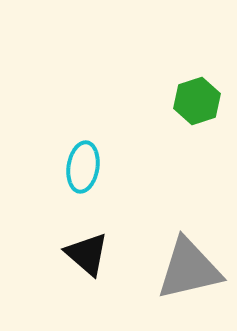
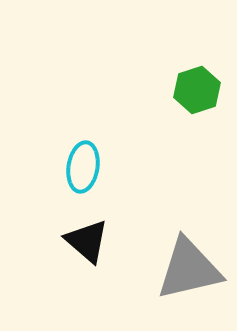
green hexagon: moved 11 px up
black triangle: moved 13 px up
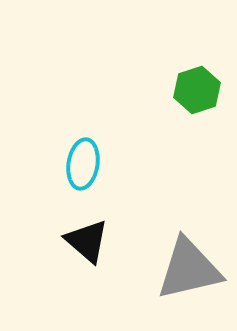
cyan ellipse: moved 3 px up
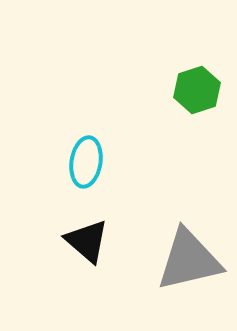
cyan ellipse: moved 3 px right, 2 px up
gray triangle: moved 9 px up
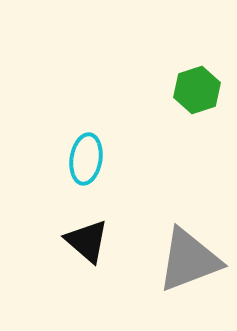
cyan ellipse: moved 3 px up
gray triangle: rotated 8 degrees counterclockwise
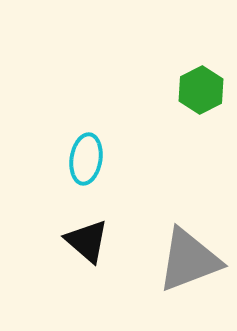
green hexagon: moved 4 px right; rotated 9 degrees counterclockwise
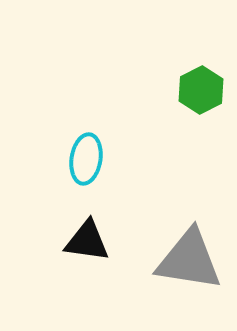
black triangle: rotated 33 degrees counterclockwise
gray triangle: rotated 30 degrees clockwise
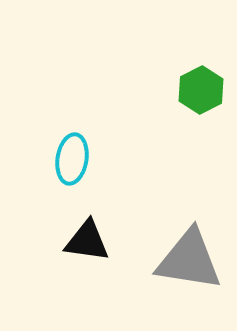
cyan ellipse: moved 14 px left
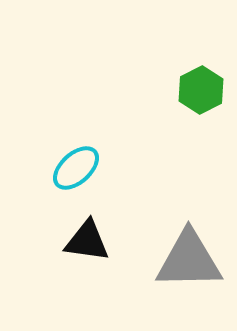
cyan ellipse: moved 4 px right, 9 px down; rotated 39 degrees clockwise
gray triangle: rotated 10 degrees counterclockwise
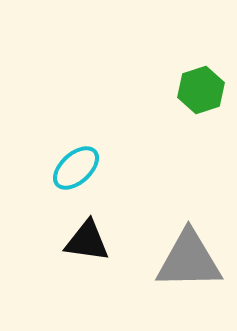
green hexagon: rotated 9 degrees clockwise
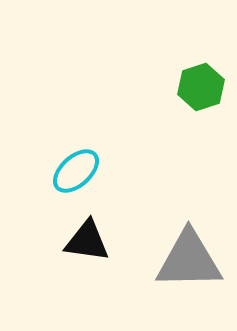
green hexagon: moved 3 px up
cyan ellipse: moved 3 px down
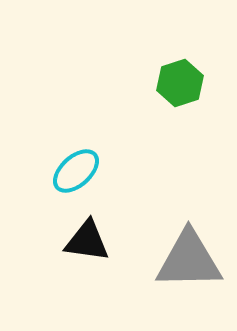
green hexagon: moved 21 px left, 4 px up
